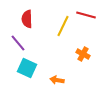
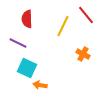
red line: rotated 36 degrees clockwise
purple line: rotated 24 degrees counterclockwise
orange arrow: moved 17 px left, 5 px down
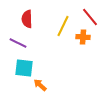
red line: moved 4 px right, 2 px down
orange cross: moved 17 px up; rotated 24 degrees counterclockwise
cyan square: moved 3 px left; rotated 18 degrees counterclockwise
orange arrow: rotated 32 degrees clockwise
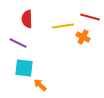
red line: rotated 36 degrees counterclockwise
yellow line: rotated 55 degrees clockwise
orange cross: rotated 24 degrees clockwise
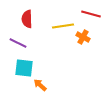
red line: moved 1 px right, 3 px up
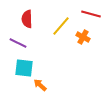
yellow line: moved 2 px left; rotated 40 degrees counterclockwise
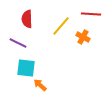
red line: rotated 12 degrees counterclockwise
cyan square: moved 2 px right
